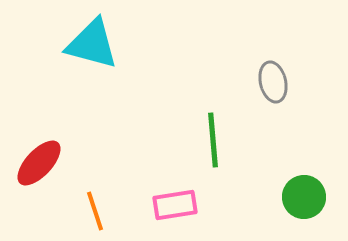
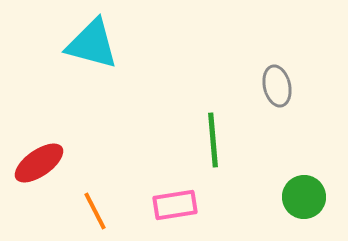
gray ellipse: moved 4 px right, 4 px down
red ellipse: rotated 12 degrees clockwise
orange line: rotated 9 degrees counterclockwise
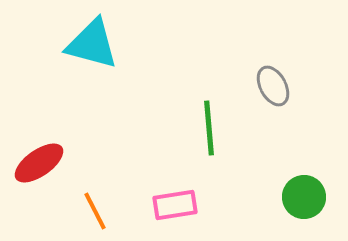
gray ellipse: moved 4 px left; rotated 15 degrees counterclockwise
green line: moved 4 px left, 12 px up
